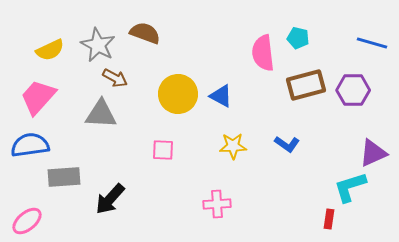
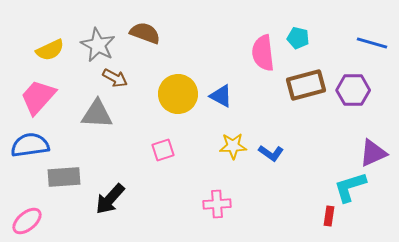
gray triangle: moved 4 px left
blue L-shape: moved 16 px left, 9 px down
pink square: rotated 20 degrees counterclockwise
red rectangle: moved 3 px up
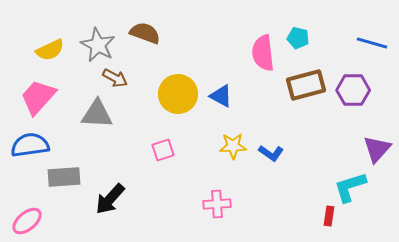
purple triangle: moved 4 px right, 4 px up; rotated 24 degrees counterclockwise
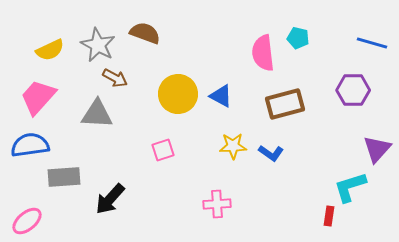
brown rectangle: moved 21 px left, 19 px down
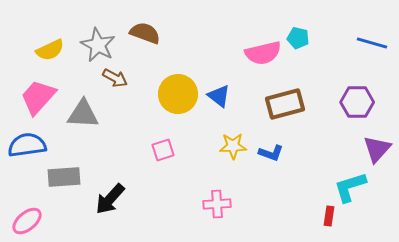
pink semicircle: rotated 96 degrees counterclockwise
purple hexagon: moved 4 px right, 12 px down
blue triangle: moved 2 px left; rotated 10 degrees clockwise
gray triangle: moved 14 px left
blue semicircle: moved 3 px left
blue L-shape: rotated 15 degrees counterclockwise
